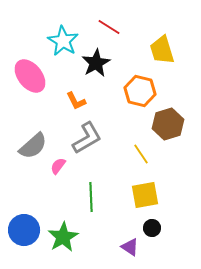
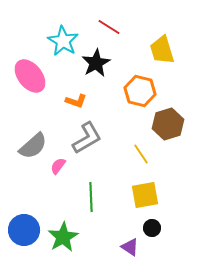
orange L-shape: rotated 45 degrees counterclockwise
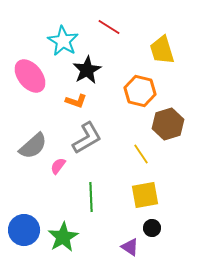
black star: moved 9 px left, 7 px down
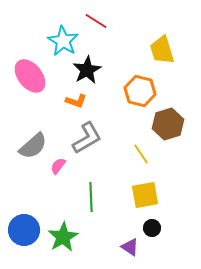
red line: moved 13 px left, 6 px up
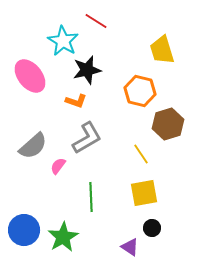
black star: rotated 16 degrees clockwise
yellow square: moved 1 px left, 2 px up
